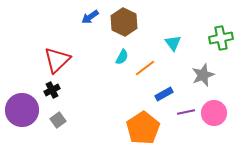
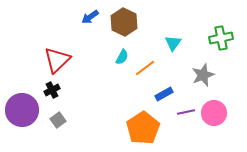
cyan triangle: rotated 12 degrees clockwise
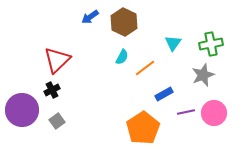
green cross: moved 10 px left, 6 px down
gray square: moved 1 px left, 1 px down
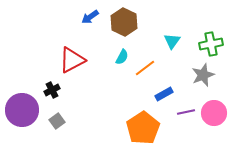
cyan triangle: moved 1 px left, 2 px up
red triangle: moved 15 px right; rotated 16 degrees clockwise
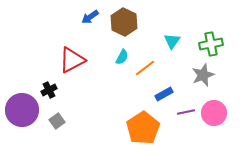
black cross: moved 3 px left
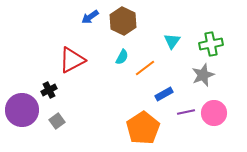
brown hexagon: moved 1 px left, 1 px up
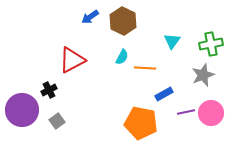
orange line: rotated 40 degrees clockwise
pink circle: moved 3 px left
orange pentagon: moved 2 px left, 5 px up; rotated 28 degrees counterclockwise
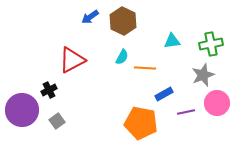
cyan triangle: rotated 48 degrees clockwise
pink circle: moved 6 px right, 10 px up
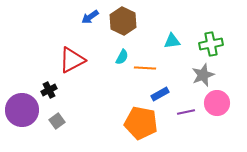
blue rectangle: moved 4 px left
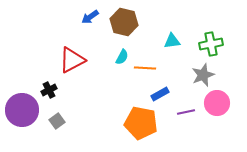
brown hexagon: moved 1 px right, 1 px down; rotated 12 degrees counterclockwise
